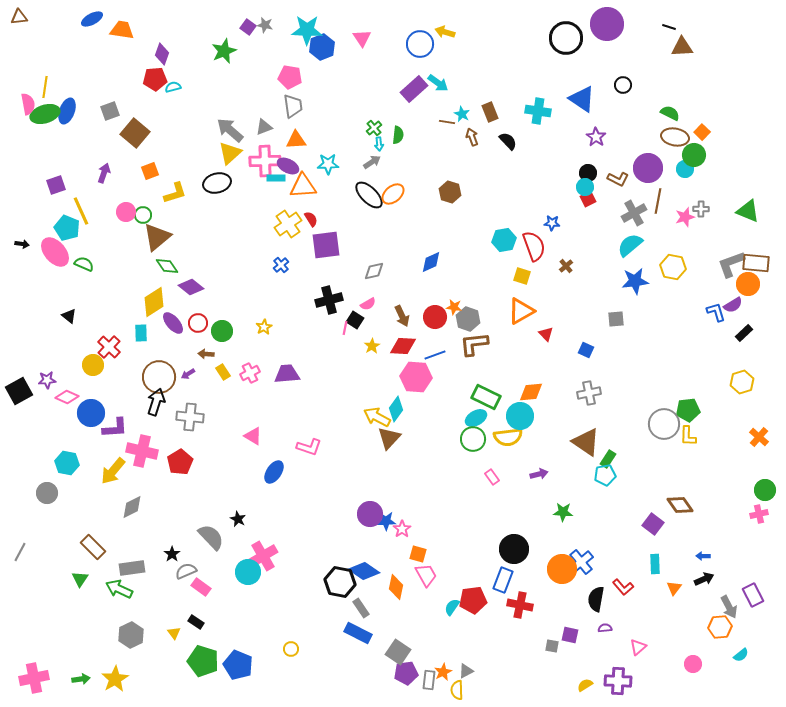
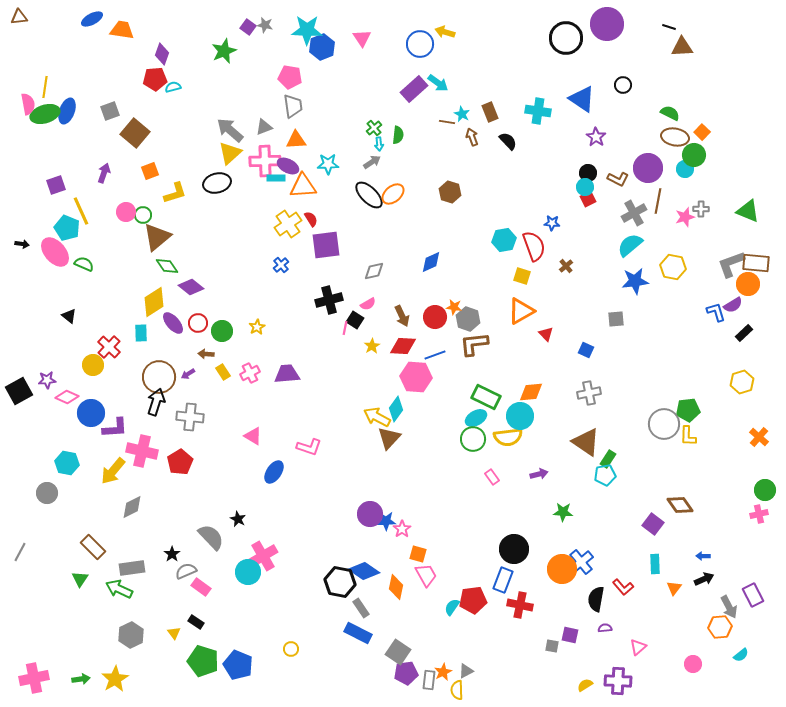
yellow star at (264, 327): moved 7 px left
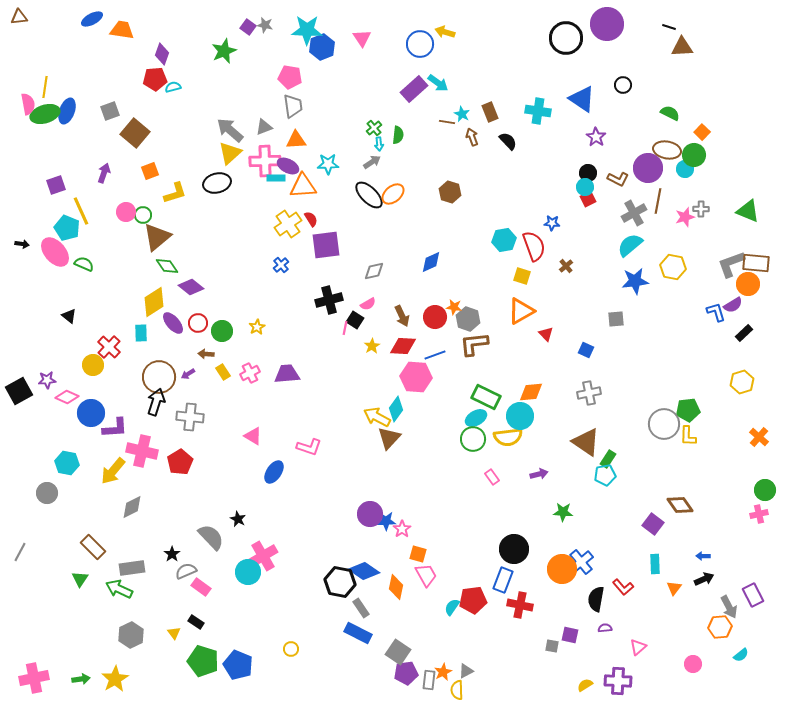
brown ellipse at (675, 137): moved 8 px left, 13 px down
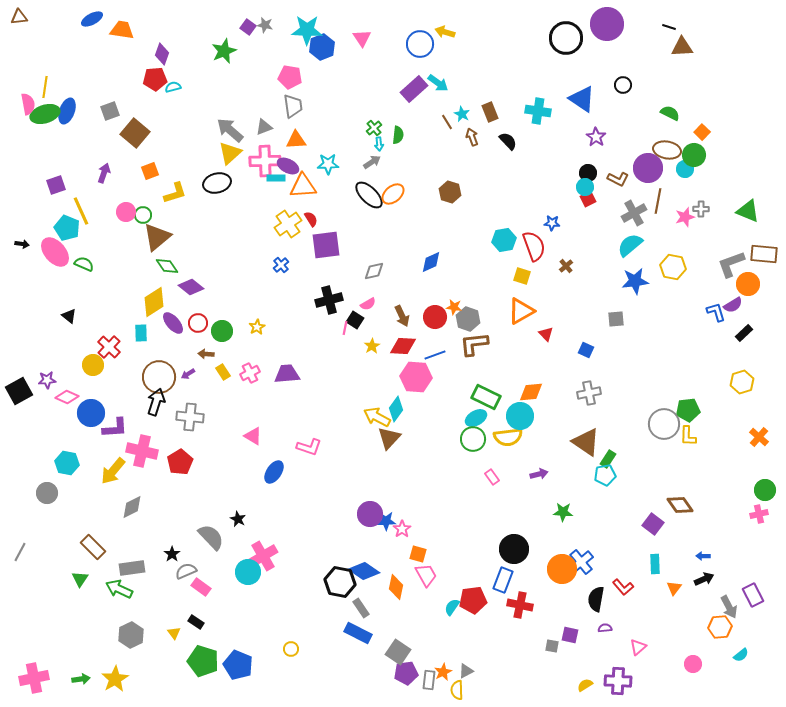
brown line at (447, 122): rotated 49 degrees clockwise
brown rectangle at (756, 263): moved 8 px right, 9 px up
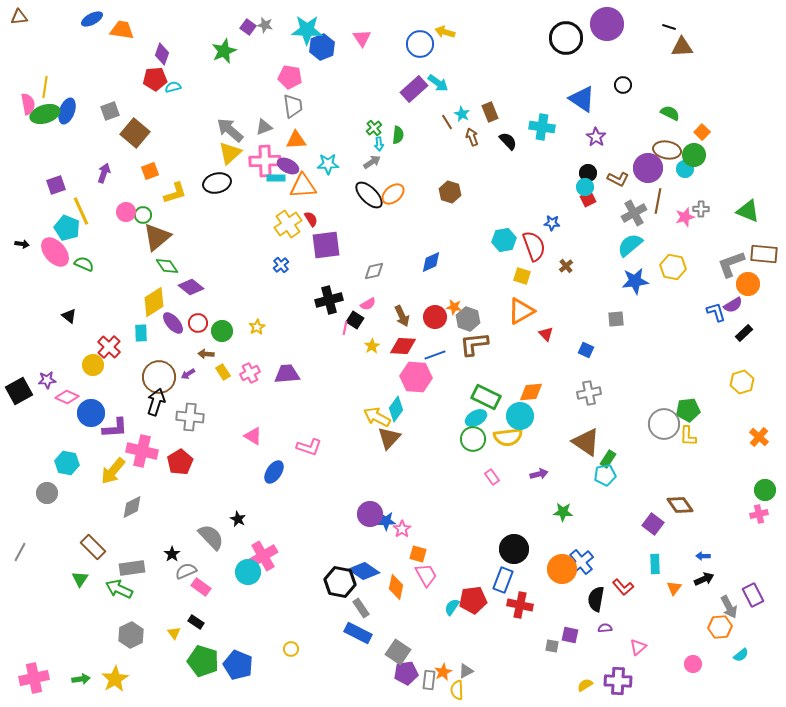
cyan cross at (538, 111): moved 4 px right, 16 px down
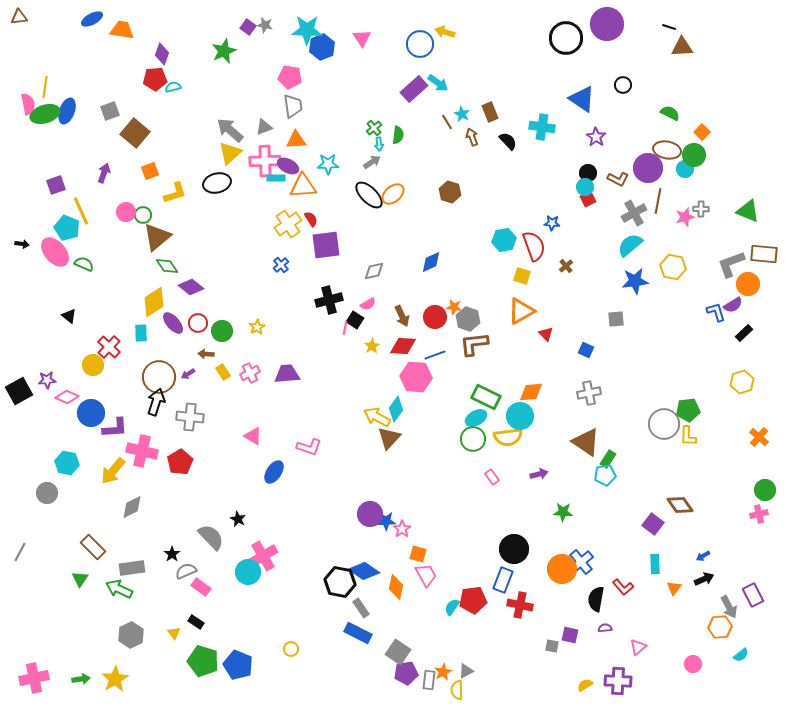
blue arrow at (703, 556): rotated 32 degrees counterclockwise
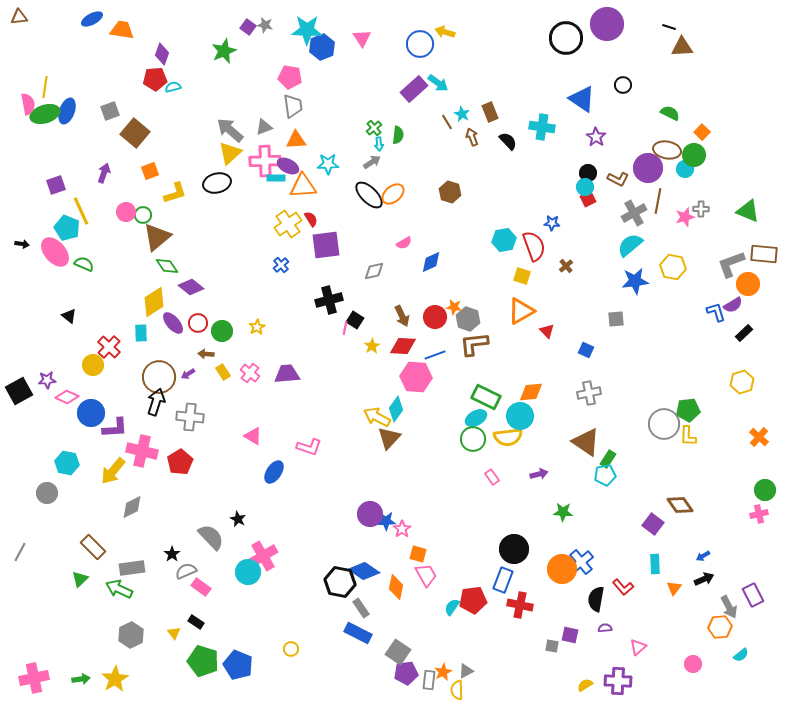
pink semicircle at (368, 304): moved 36 px right, 61 px up
red triangle at (546, 334): moved 1 px right, 3 px up
pink cross at (250, 373): rotated 24 degrees counterclockwise
green triangle at (80, 579): rotated 12 degrees clockwise
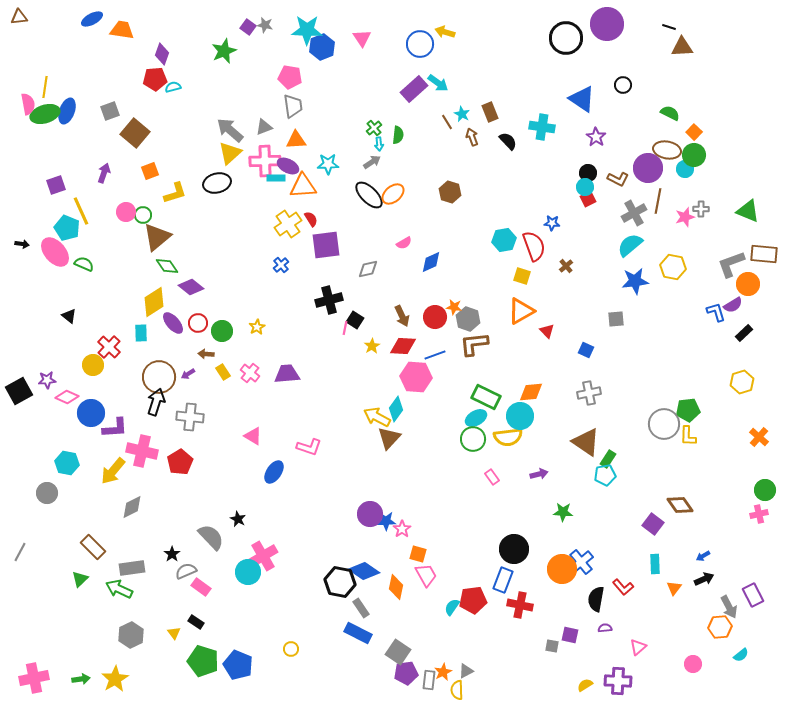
orange square at (702, 132): moved 8 px left
gray diamond at (374, 271): moved 6 px left, 2 px up
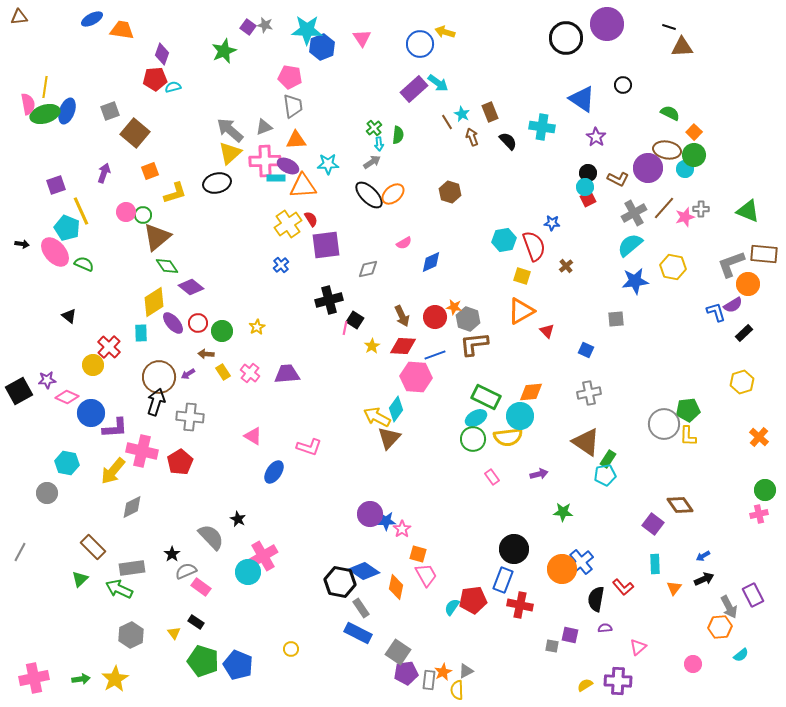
brown line at (658, 201): moved 6 px right, 7 px down; rotated 30 degrees clockwise
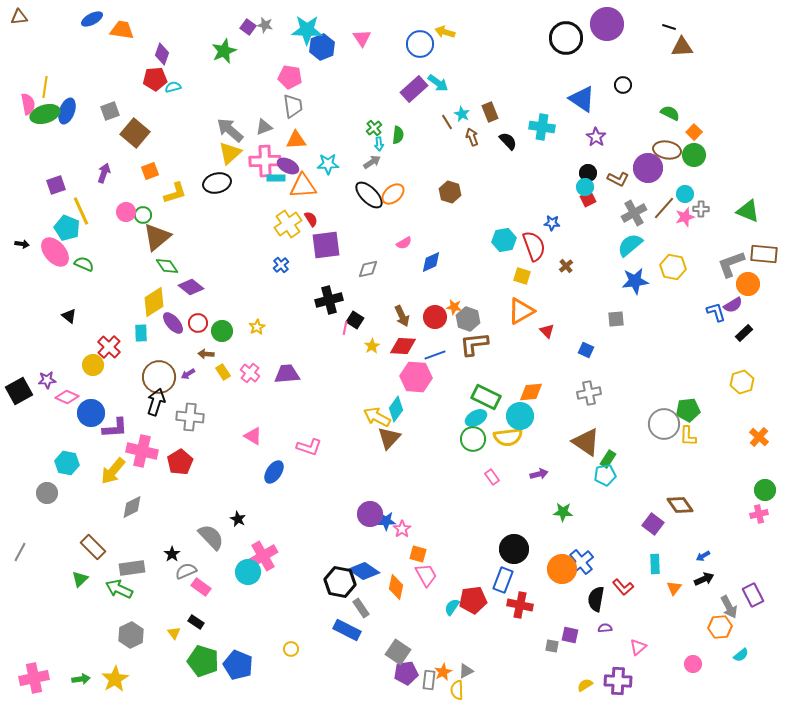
cyan circle at (685, 169): moved 25 px down
blue rectangle at (358, 633): moved 11 px left, 3 px up
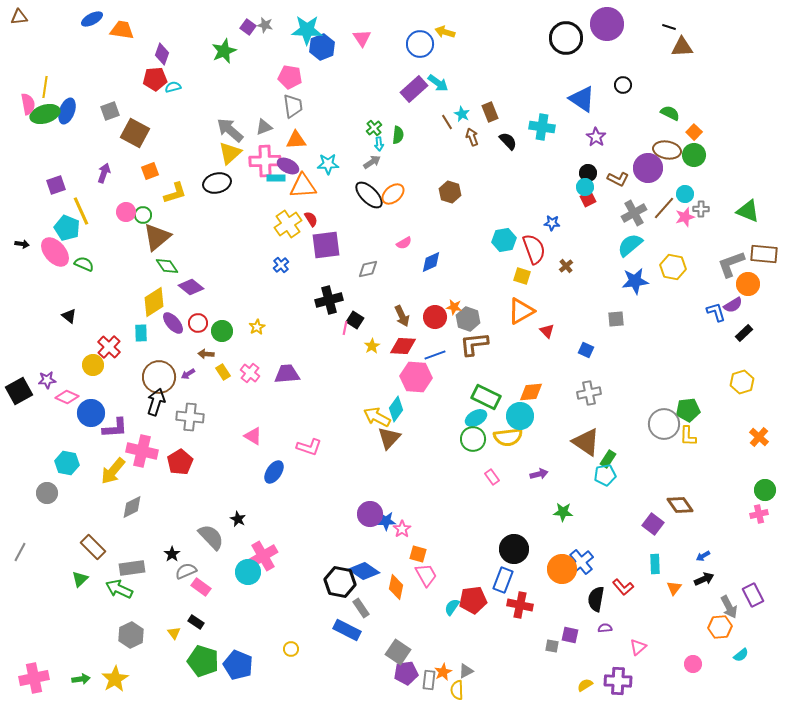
brown square at (135, 133): rotated 12 degrees counterclockwise
red semicircle at (534, 246): moved 3 px down
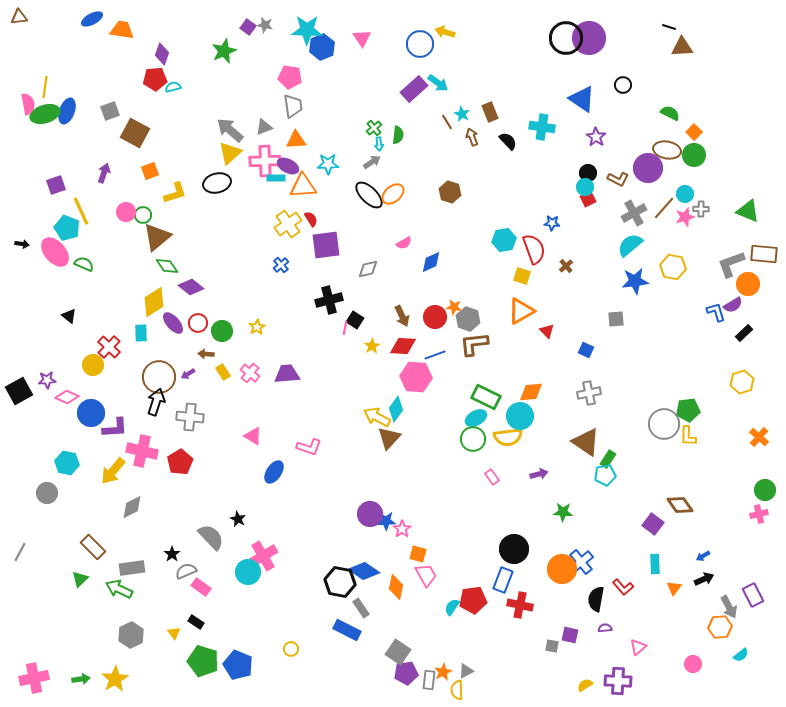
purple circle at (607, 24): moved 18 px left, 14 px down
